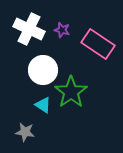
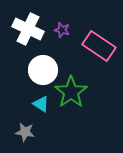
white cross: moved 1 px left
pink rectangle: moved 1 px right, 2 px down
cyan triangle: moved 2 px left, 1 px up
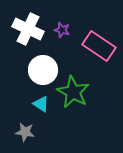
green star: moved 2 px right; rotated 8 degrees counterclockwise
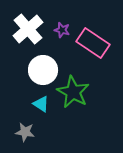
white cross: rotated 24 degrees clockwise
pink rectangle: moved 6 px left, 3 px up
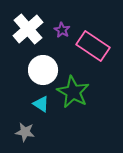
purple star: rotated 14 degrees clockwise
pink rectangle: moved 3 px down
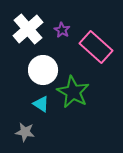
pink rectangle: moved 3 px right, 1 px down; rotated 8 degrees clockwise
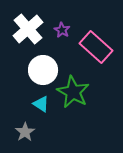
gray star: rotated 30 degrees clockwise
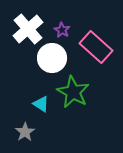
white circle: moved 9 px right, 12 px up
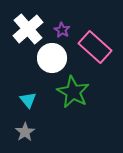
pink rectangle: moved 1 px left
cyan triangle: moved 13 px left, 4 px up; rotated 18 degrees clockwise
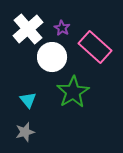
purple star: moved 2 px up
white circle: moved 1 px up
green star: rotated 12 degrees clockwise
gray star: rotated 18 degrees clockwise
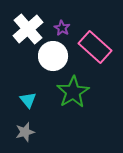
white circle: moved 1 px right, 1 px up
